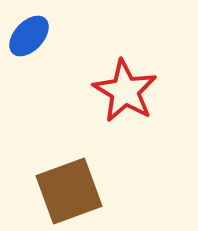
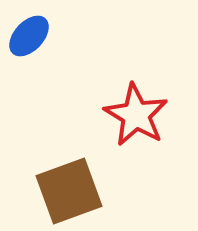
red star: moved 11 px right, 24 px down
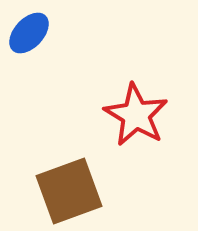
blue ellipse: moved 3 px up
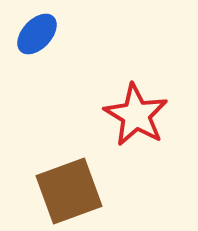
blue ellipse: moved 8 px right, 1 px down
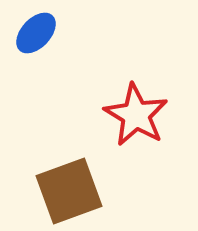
blue ellipse: moved 1 px left, 1 px up
